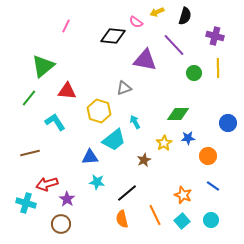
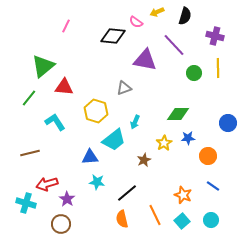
red triangle: moved 3 px left, 4 px up
yellow hexagon: moved 3 px left
cyan arrow: rotated 128 degrees counterclockwise
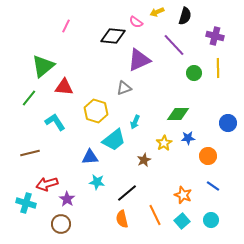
purple triangle: moved 6 px left; rotated 35 degrees counterclockwise
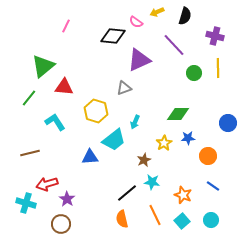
cyan star: moved 55 px right
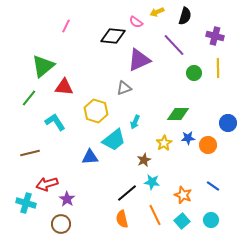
orange circle: moved 11 px up
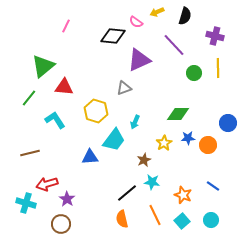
cyan L-shape: moved 2 px up
cyan trapezoid: rotated 15 degrees counterclockwise
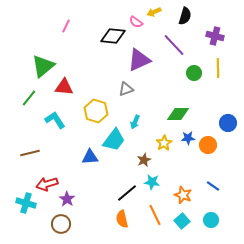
yellow arrow: moved 3 px left
gray triangle: moved 2 px right, 1 px down
